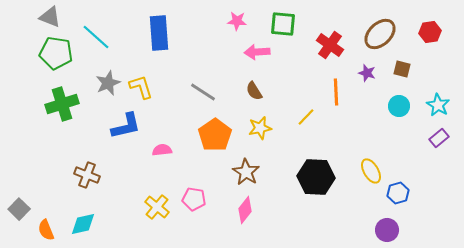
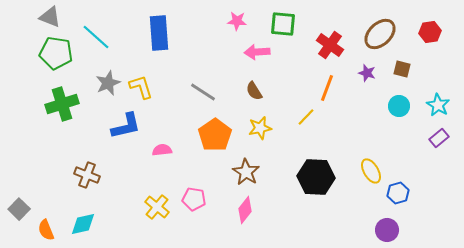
orange line: moved 9 px left, 4 px up; rotated 24 degrees clockwise
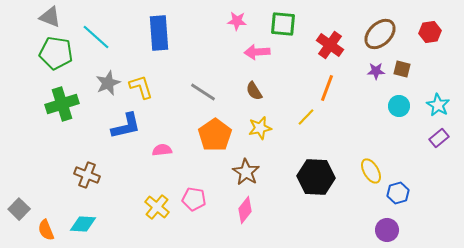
purple star: moved 9 px right, 2 px up; rotated 18 degrees counterclockwise
cyan diamond: rotated 16 degrees clockwise
